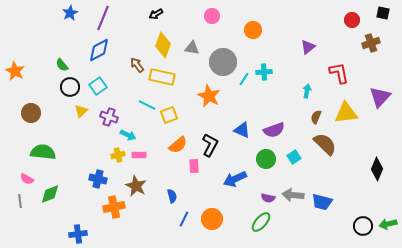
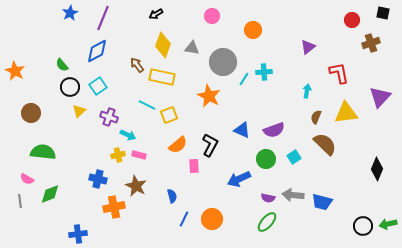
blue diamond at (99, 50): moved 2 px left, 1 px down
yellow triangle at (81, 111): moved 2 px left
pink rectangle at (139, 155): rotated 16 degrees clockwise
blue arrow at (235, 179): moved 4 px right
green ellipse at (261, 222): moved 6 px right
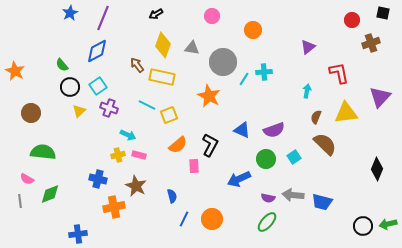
purple cross at (109, 117): moved 9 px up
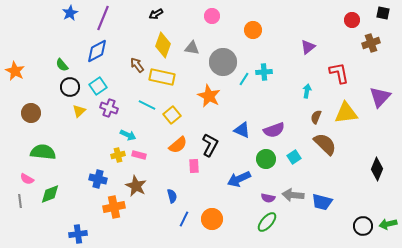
yellow square at (169, 115): moved 3 px right; rotated 18 degrees counterclockwise
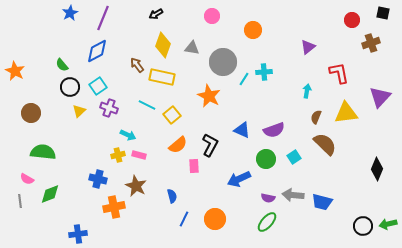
orange circle at (212, 219): moved 3 px right
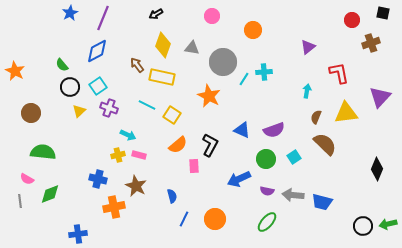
yellow square at (172, 115): rotated 18 degrees counterclockwise
purple semicircle at (268, 198): moved 1 px left, 7 px up
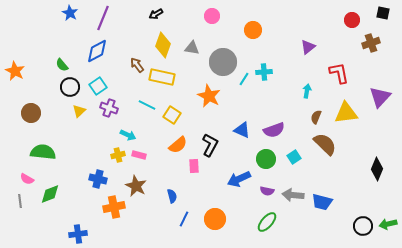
blue star at (70, 13): rotated 14 degrees counterclockwise
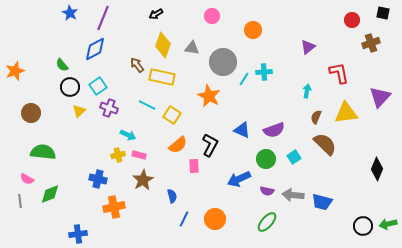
blue diamond at (97, 51): moved 2 px left, 2 px up
orange star at (15, 71): rotated 24 degrees clockwise
brown star at (136, 186): moved 7 px right, 6 px up; rotated 15 degrees clockwise
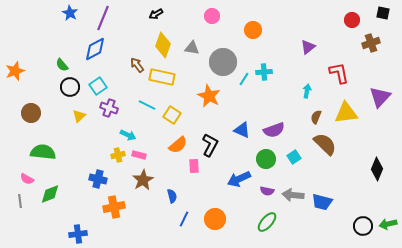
yellow triangle at (79, 111): moved 5 px down
